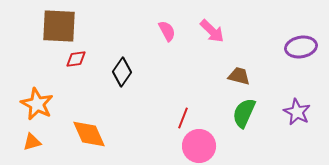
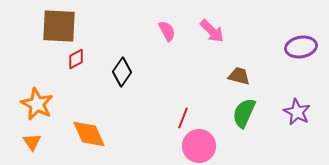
red diamond: rotated 20 degrees counterclockwise
orange triangle: rotated 48 degrees counterclockwise
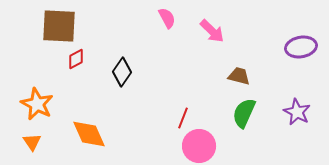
pink semicircle: moved 13 px up
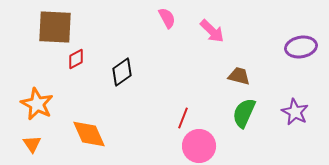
brown square: moved 4 px left, 1 px down
black diamond: rotated 20 degrees clockwise
purple star: moved 2 px left
orange triangle: moved 2 px down
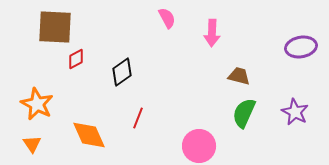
pink arrow: moved 2 px down; rotated 48 degrees clockwise
red line: moved 45 px left
orange diamond: moved 1 px down
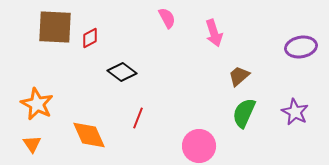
pink arrow: moved 2 px right; rotated 20 degrees counterclockwise
red diamond: moved 14 px right, 21 px up
black diamond: rotated 72 degrees clockwise
brown trapezoid: rotated 55 degrees counterclockwise
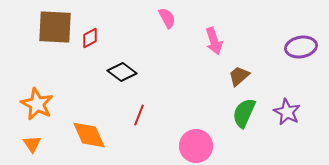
pink arrow: moved 8 px down
purple star: moved 8 px left
red line: moved 1 px right, 3 px up
pink circle: moved 3 px left
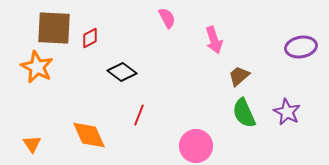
brown square: moved 1 px left, 1 px down
pink arrow: moved 1 px up
orange star: moved 37 px up
green semicircle: rotated 48 degrees counterclockwise
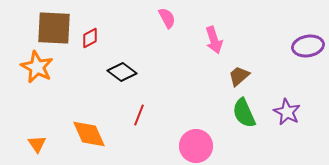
purple ellipse: moved 7 px right, 1 px up
orange diamond: moved 1 px up
orange triangle: moved 5 px right
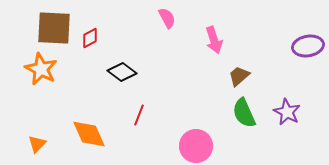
orange star: moved 4 px right, 2 px down
orange triangle: rotated 18 degrees clockwise
